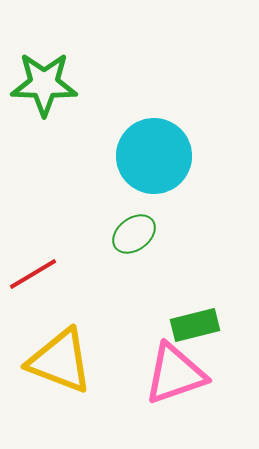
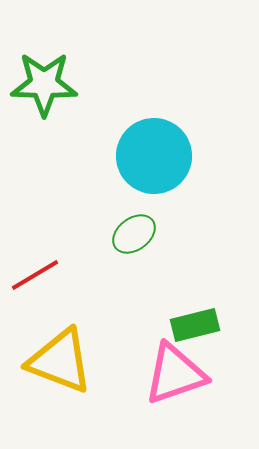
red line: moved 2 px right, 1 px down
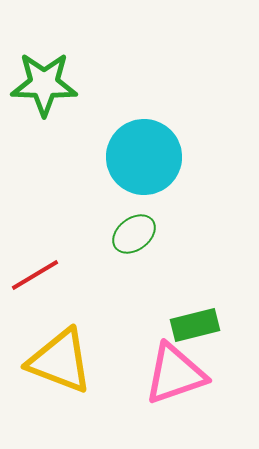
cyan circle: moved 10 px left, 1 px down
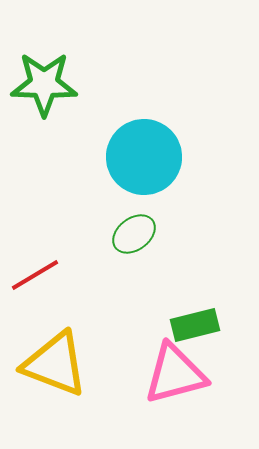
yellow triangle: moved 5 px left, 3 px down
pink triangle: rotated 4 degrees clockwise
